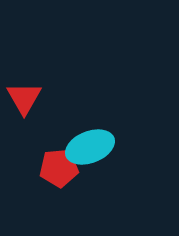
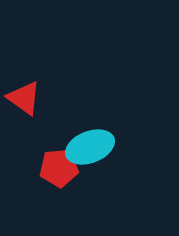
red triangle: rotated 24 degrees counterclockwise
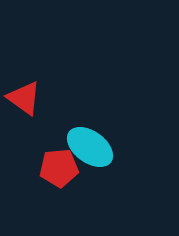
cyan ellipse: rotated 57 degrees clockwise
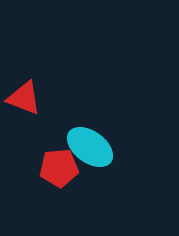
red triangle: rotated 15 degrees counterclockwise
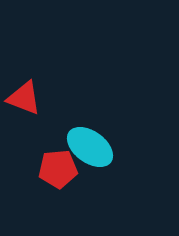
red pentagon: moved 1 px left, 1 px down
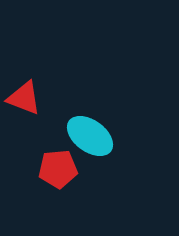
cyan ellipse: moved 11 px up
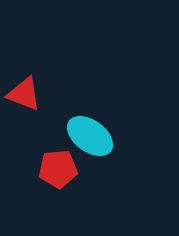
red triangle: moved 4 px up
